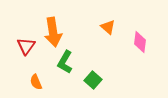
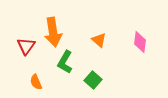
orange triangle: moved 9 px left, 13 px down
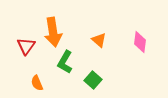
orange semicircle: moved 1 px right, 1 px down
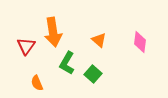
green L-shape: moved 2 px right, 1 px down
green square: moved 6 px up
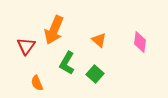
orange arrow: moved 1 px right, 2 px up; rotated 32 degrees clockwise
green square: moved 2 px right
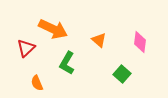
orange arrow: moved 1 px left, 1 px up; rotated 88 degrees counterclockwise
red triangle: moved 2 px down; rotated 12 degrees clockwise
green square: moved 27 px right
